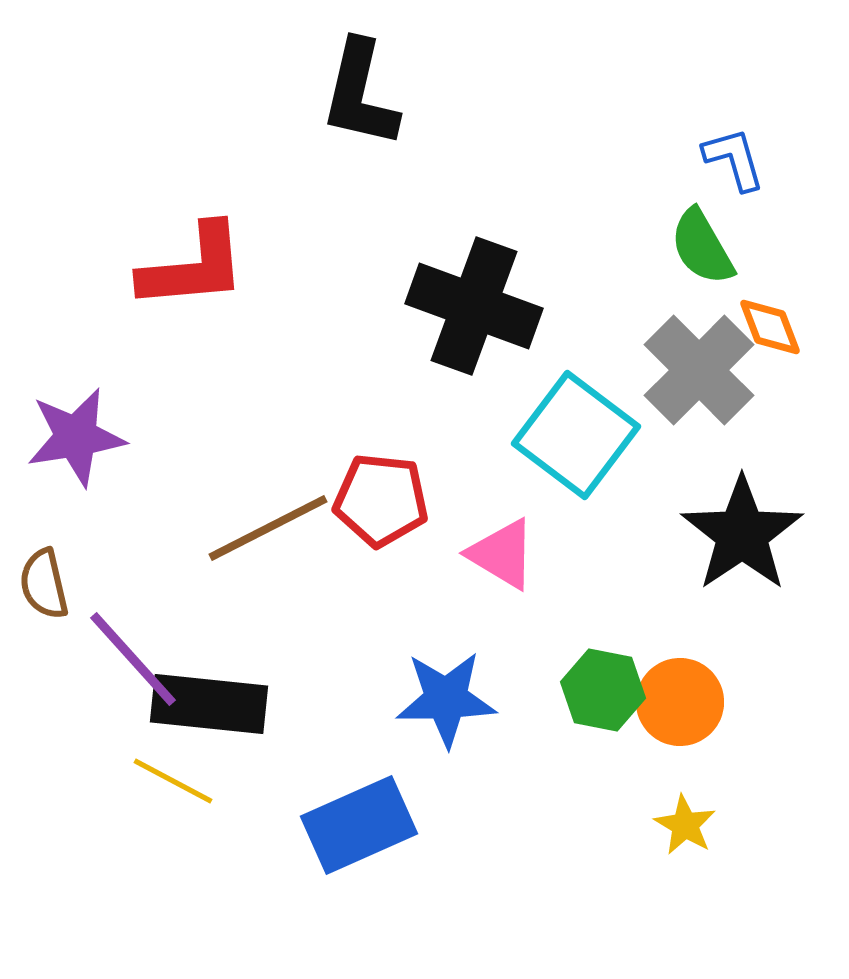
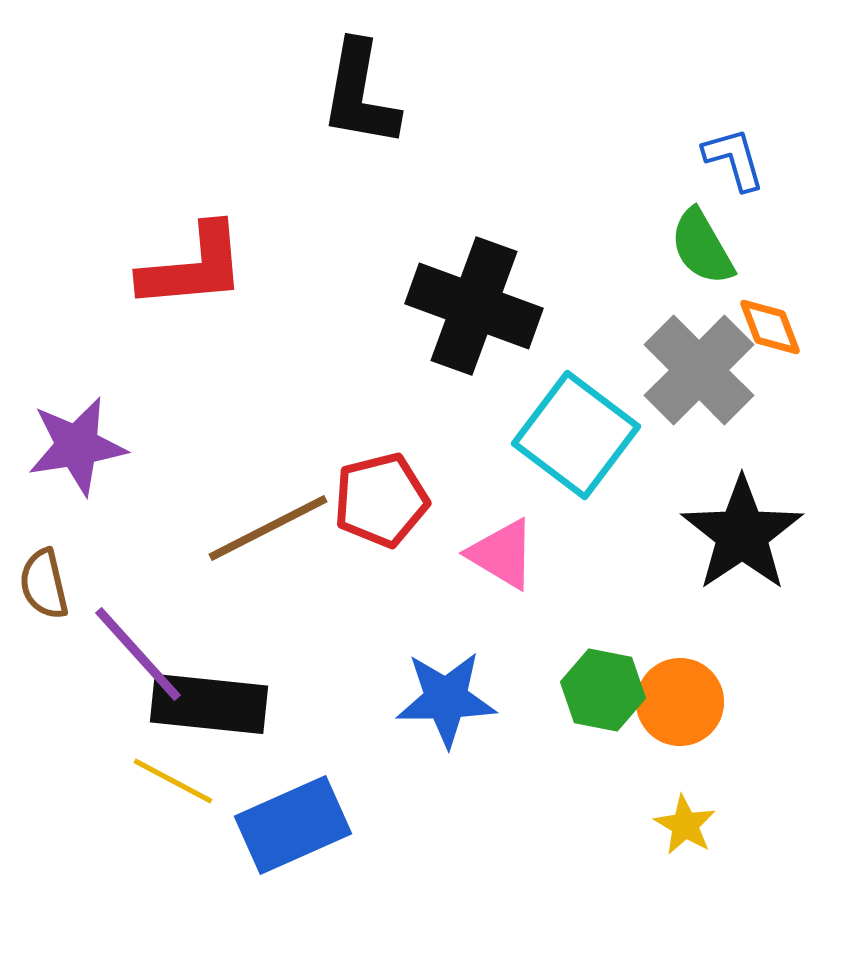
black L-shape: rotated 3 degrees counterclockwise
purple star: moved 1 px right, 9 px down
red pentagon: rotated 20 degrees counterclockwise
purple line: moved 5 px right, 5 px up
blue rectangle: moved 66 px left
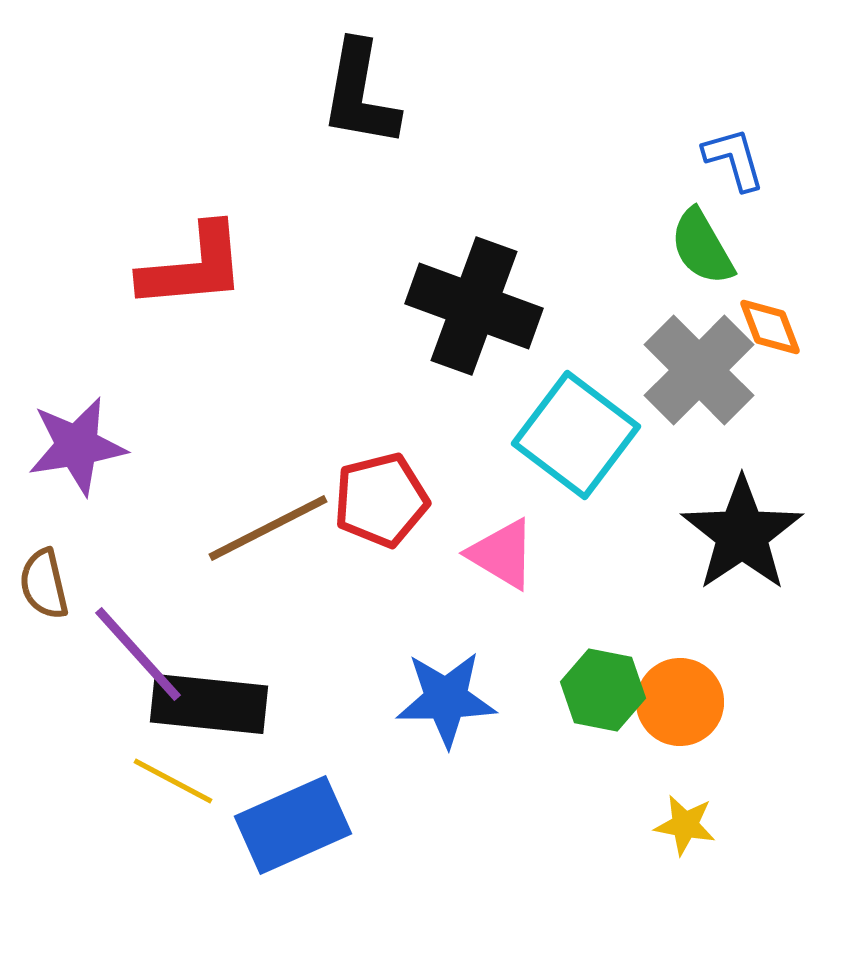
yellow star: rotated 20 degrees counterclockwise
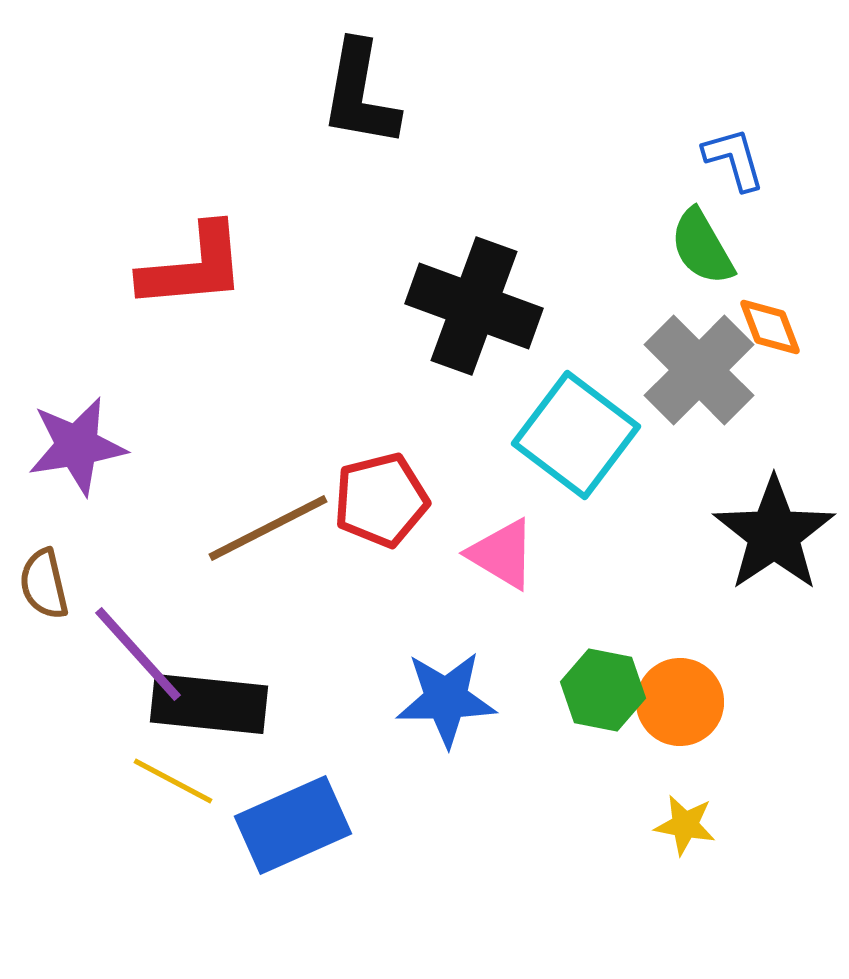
black star: moved 32 px right
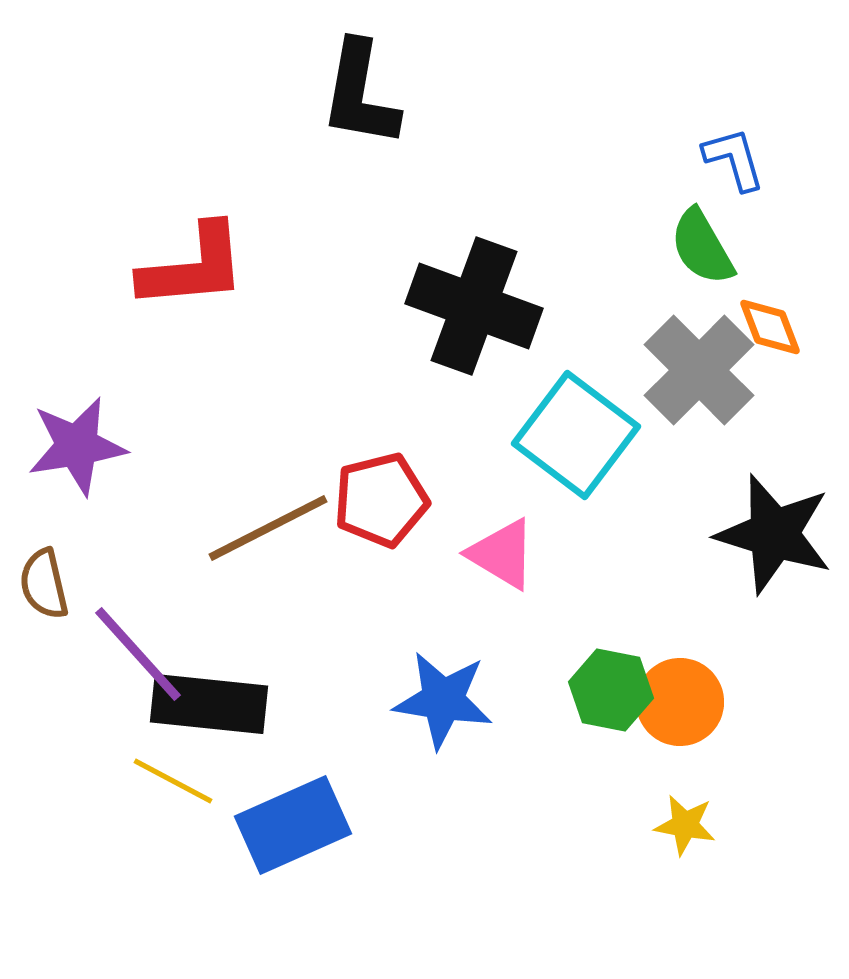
black star: rotated 21 degrees counterclockwise
green hexagon: moved 8 px right
blue star: moved 3 px left, 1 px down; rotated 10 degrees clockwise
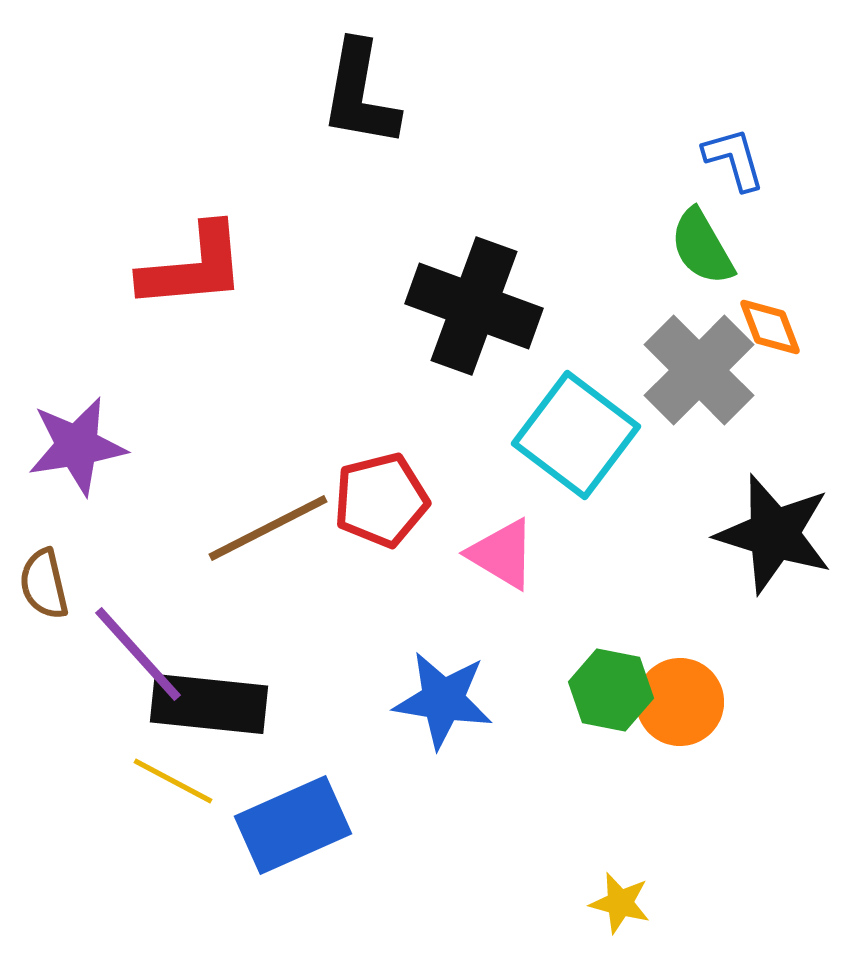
yellow star: moved 65 px left, 78 px down; rotated 4 degrees clockwise
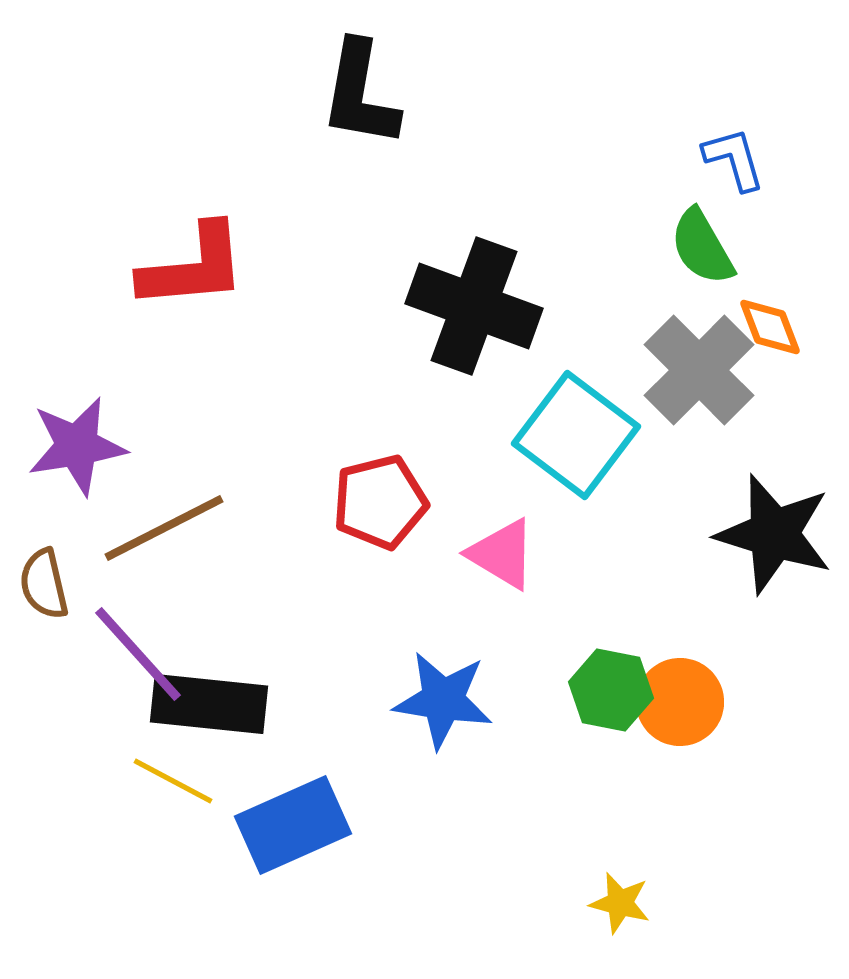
red pentagon: moved 1 px left, 2 px down
brown line: moved 104 px left
